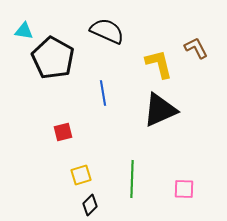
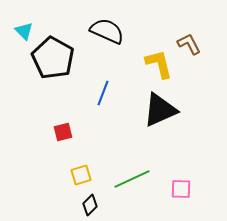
cyan triangle: rotated 36 degrees clockwise
brown L-shape: moved 7 px left, 4 px up
blue line: rotated 30 degrees clockwise
green line: rotated 63 degrees clockwise
pink square: moved 3 px left
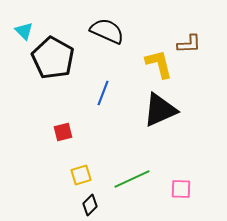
brown L-shape: rotated 115 degrees clockwise
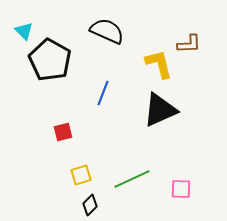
black pentagon: moved 3 px left, 2 px down
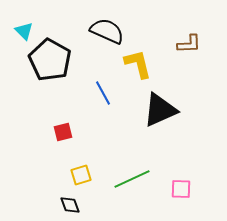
yellow L-shape: moved 21 px left
blue line: rotated 50 degrees counterclockwise
black diamond: moved 20 px left; rotated 65 degrees counterclockwise
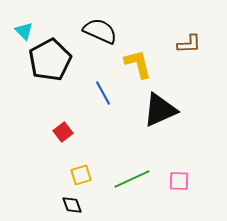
black semicircle: moved 7 px left
black pentagon: rotated 15 degrees clockwise
red square: rotated 24 degrees counterclockwise
pink square: moved 2 px left, 8 px up
black diamond: moved 2 px right
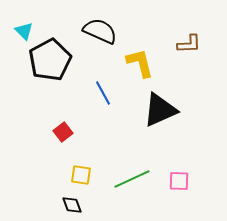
yellow L-shape: moved 2 px right, 1 px up
yellow square: rotated 25 degrees clockwise
